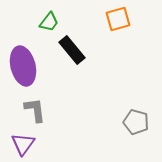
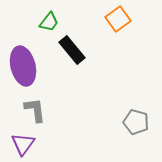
orange square: rotated 20 degrees counterclockwise
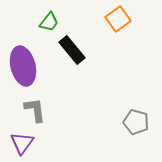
purple triangle: moved 1 px left, 1 px up
